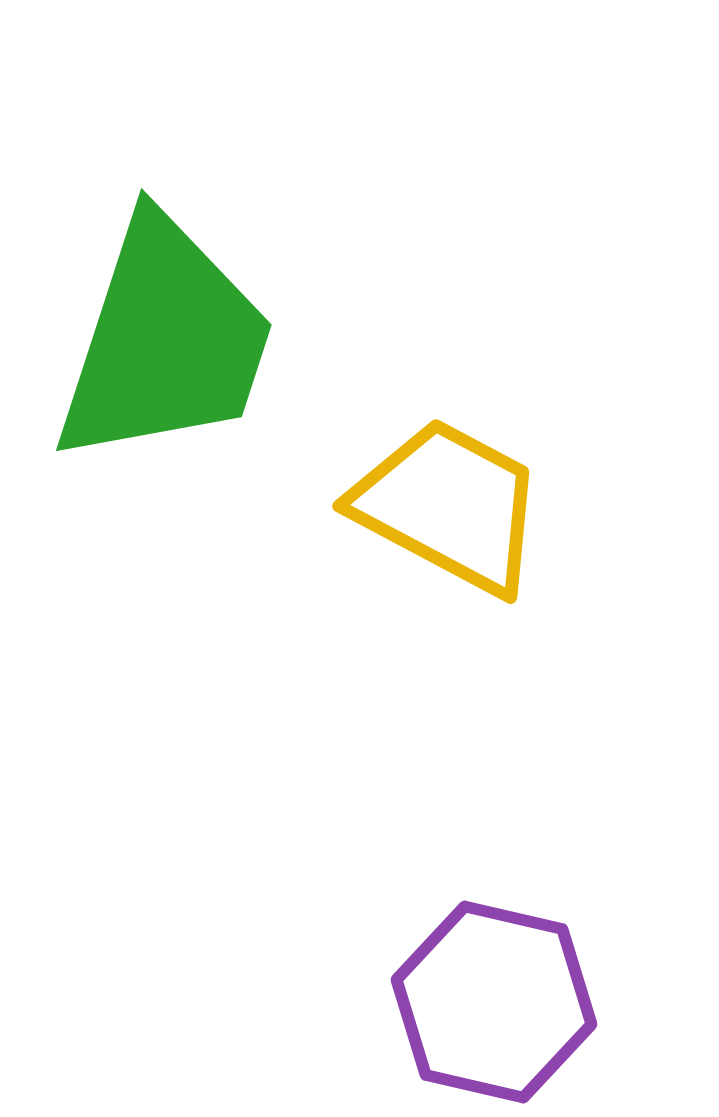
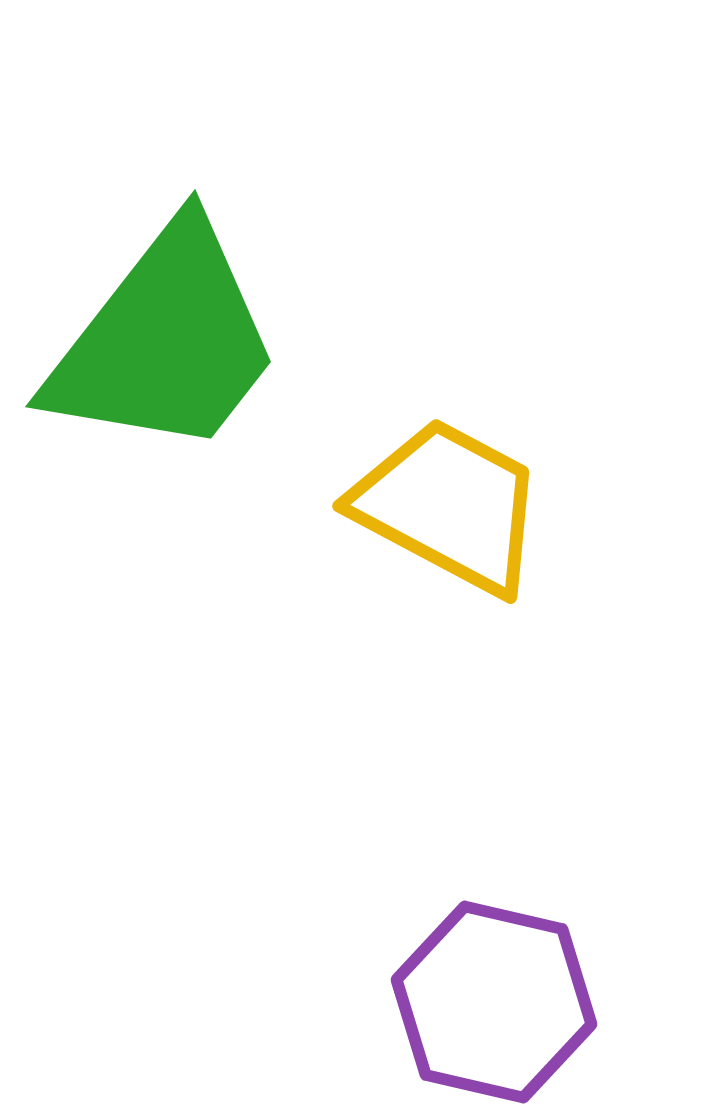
green trapezoid: rotated 20 degrees clockwise
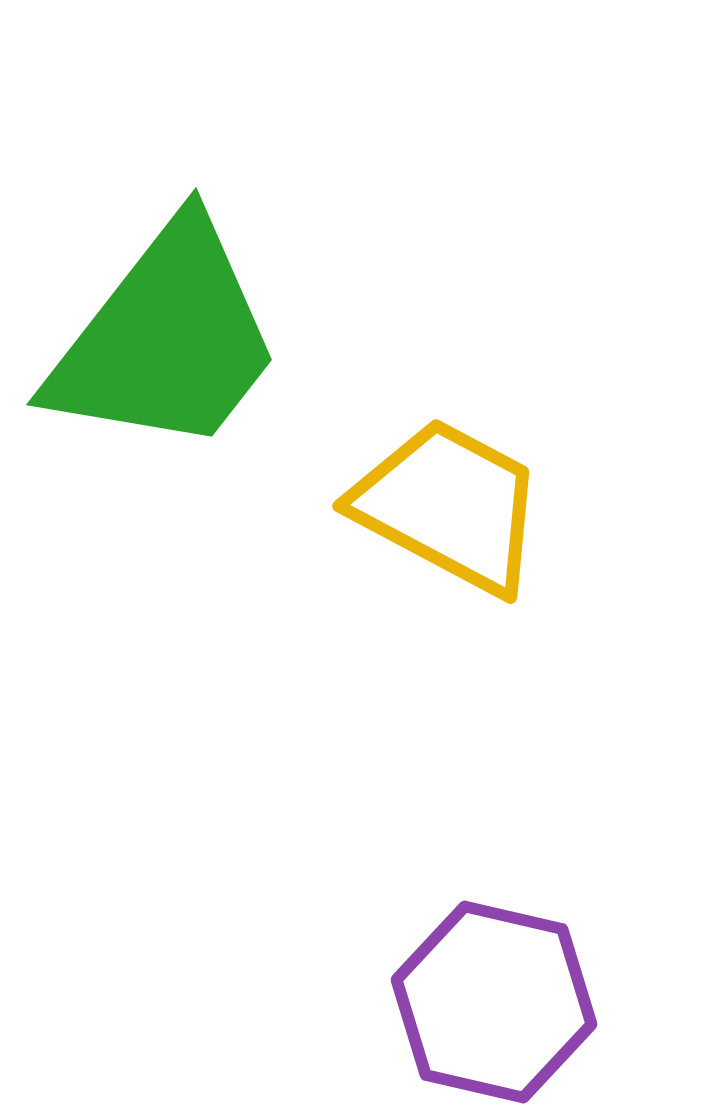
green trapezoid: moved 1 px right, 2 px up
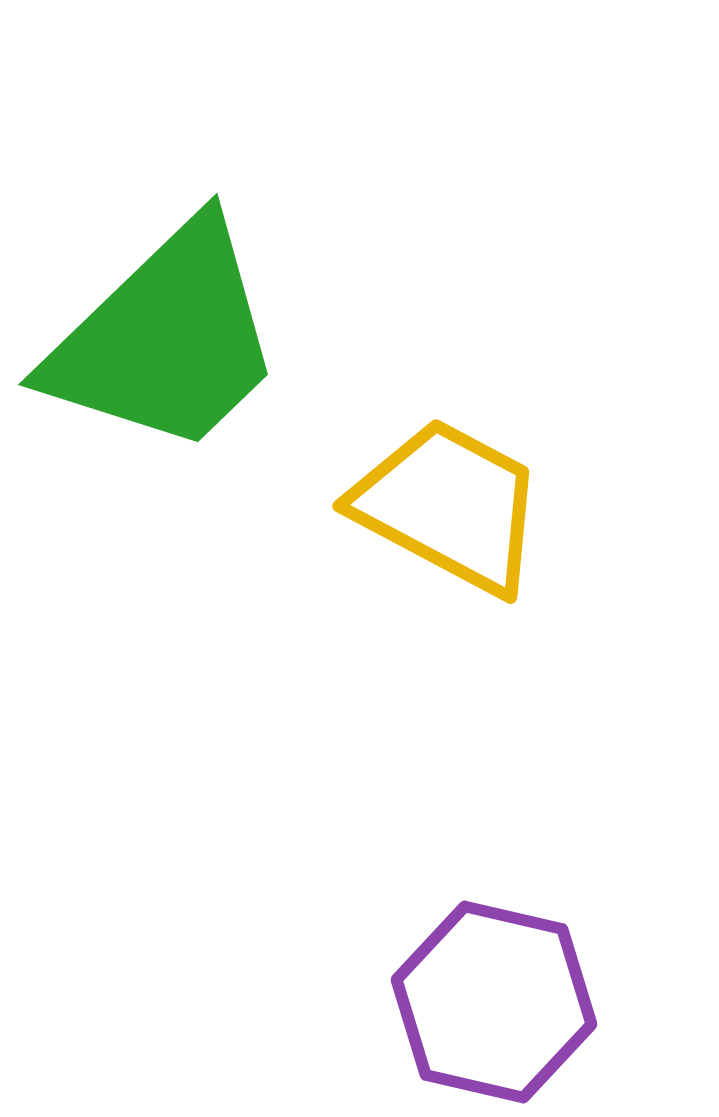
green trapezoid: rotated 8 degrees clockwise
